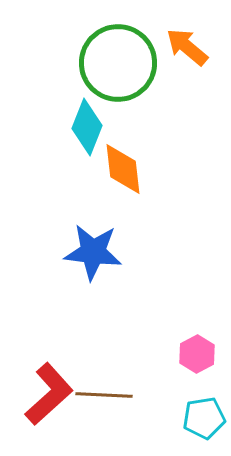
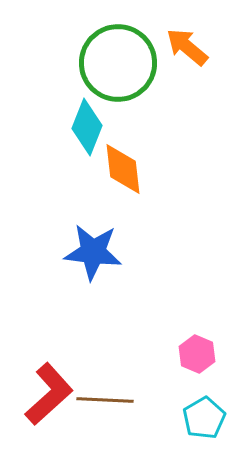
pink hexagon: rotated 9 degrees counterclockwise
brown line: moved 1 px right, 5 px down
cyan pentagon: rotated 21 degrees counterclockwise
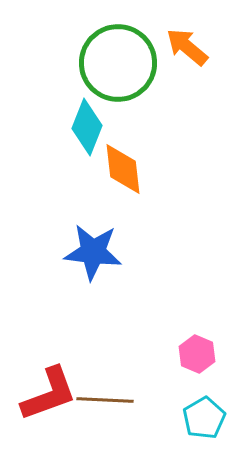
red L-shape: rotated 22 degrees clockwise
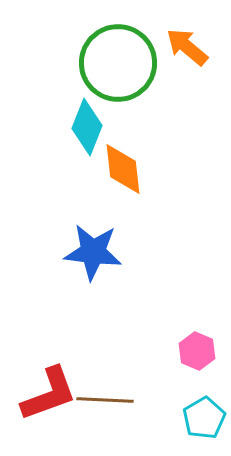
pink hexagon: moved 3 px up
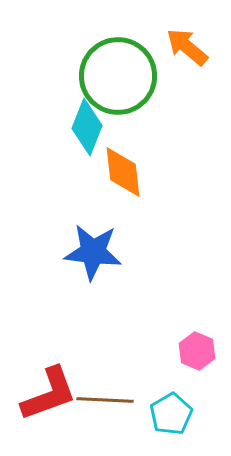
green circle: moved 13 px down
orange diamond: moved 3 px down
cyan pentagon: moved 33 px left, 4 px up
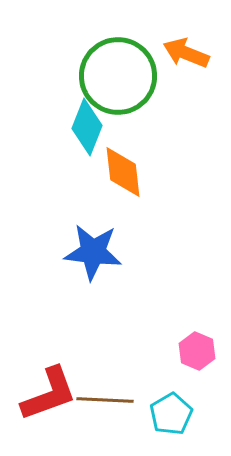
orange arrow: moved 1 px left, 6 px down; rotated 18 degrees counterclockwise
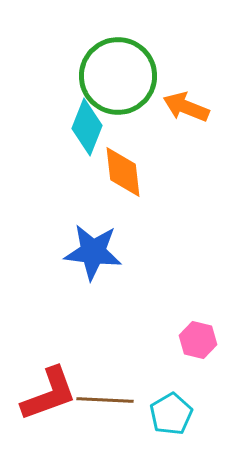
orange arrow: moved 54 px down
pink hexagon: moved 1 px right, 11 px up; rotated 9 degrees counterclockwise
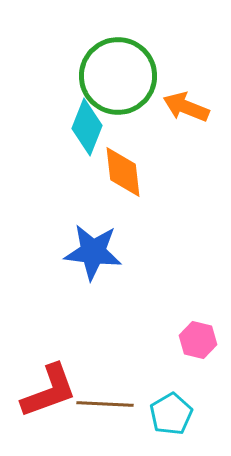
red L-shape: moved 3 px up
brown line: moved 4 px down
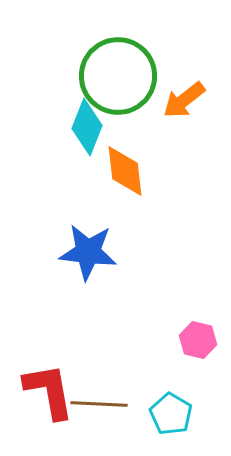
orange arrow: moved 2 px left, 7 px up; rotated 60 degrees counterclockwise
orange diamond: moved 2 px right, 1 px up
blue star: moved 5 px left
red L-shape: rotated 80 degrees counterclockwise
brown line: moved 6 px left
cyan pentagon: rotated 12 degrees counterclockwise
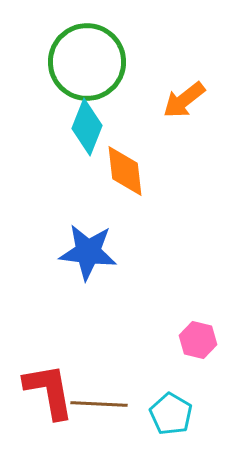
green circle: moved 31 px left, 14 px up
